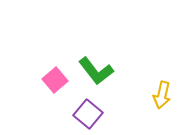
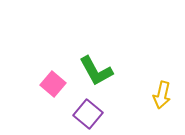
green L-shape: rotated 9 degrees clockwise
pink square: moved 2 px left, 4 px down; rotated 10 degrees counterclockwise
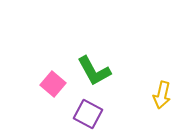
green L-shape: moved 2 px left
purple square: rotated 12 degrees counterclockwise
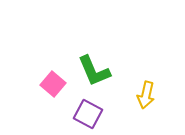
green L-shape: rotated 6 degrees clockwise
yellow arrow: moved 16 px left
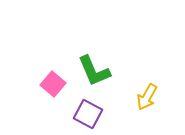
yellow arrow: moved 1 px right, 2 px down; rotated 16 degrees clockwise
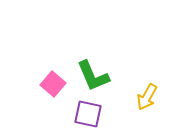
green L-shape: moved 1 px left, 5 px down
purple square: rotated 16 degrees counterclockwise
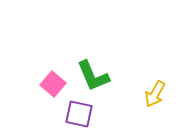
yellow arrow: moved 8 px right, 3 px up
purple square: moved 9 px left
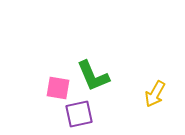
pink square: moved 5 px right, 4 px down; rotated 30 degrees counterclockwise
purple square: rotated 24 degrees counterclockwise
